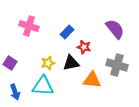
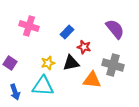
gray cross: moved 4 px left
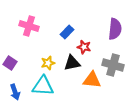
purple semicircle: rotated 45 degrees clockwise
black triangle: moved 1 px right
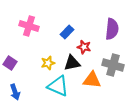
purple semicircle: moved 3 px left
cyan triangle: moved 15 px right; rotated 20 degrees clockwise
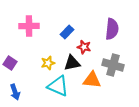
pink cross: rotated 18 degrees counterclockwise
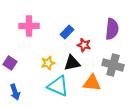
red star: moved 2 px up
orange triangle: moved 3 px down
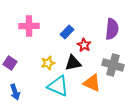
red star: rotated 16 degrees clockwise
black triangle: moved 1 px right
orange triangle: rotated 18 degrees clockwise
